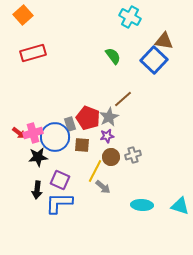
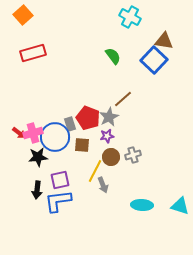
purple square: rotated 36 degrees counterclockwise
gray arrow: moved 2 px up; rotated 28 degrees clockwise
blue L-shape: moved 1 px left, 2 px up; rotated 8 degrees counterclockwise
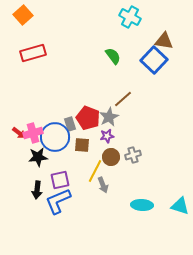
blue L-shape: rotated 16 degrees counterclockwise
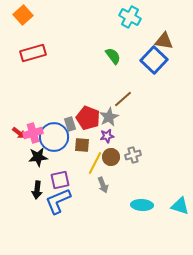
blue circle: moved 1 px left
yellow line: moved 8 px up
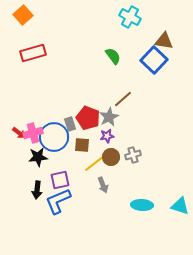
yellow line: rotated 25 degrees clockwise
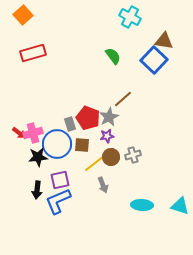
blue circle: moved 3 px right, 7 px down
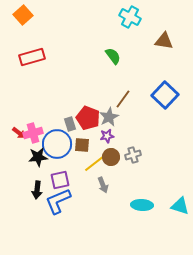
red rectangle: moved 1 px left, 4 px down
blue square: moved 11 px right, 35 px down
brown line: rotated 12 degrees counterclockwise
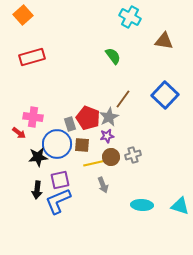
pink cross: moved 16 px up; rotated 24 degrees clockwise
yellow line: rotated 25 degrees clockwise
